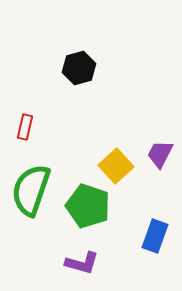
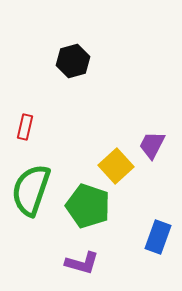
black hexagon: moved 6 px left, 7 px up
purple trapezoid: moved 8 px left, 9 px up
blue rectangle: moved 3 px right, 1 px down
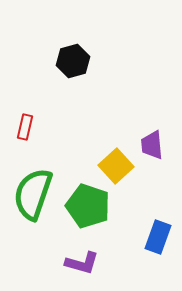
purple trapezoid: rotated 32 degrees counterclockwise
green semicircle: moved 2 px right, 4 px down
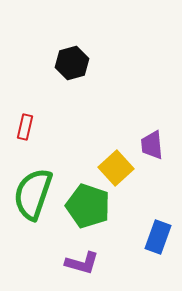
black hexagon: moved 1 px left, 2 px down
yellow square: moved 2 px down
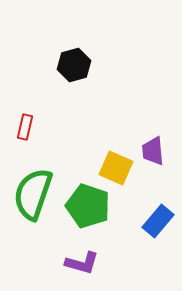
black hexagon: moved 2 px right, 2 px down
purple trapezoid: moved 1 px right, 6 px down
yellow square: rotated 24 degrees counterclockwise
blue rectangle: moved 16 px up; rotated 20 degrees clockwise
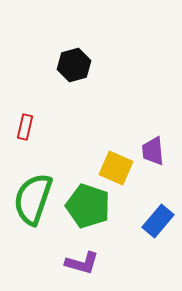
green semicircle: moved 5 px down
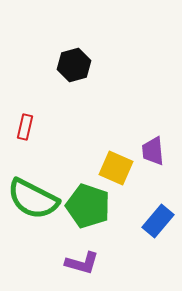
green semicircle: rotated 82 degrees counterclockwise
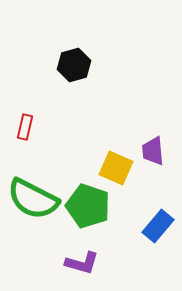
blue rectangle: moved 5 px down
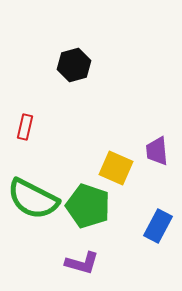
purple trapezoid: moved 4 px right
blue rectangle: rotated 12 degrees counterclockwise
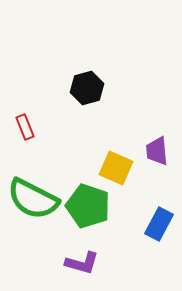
black hexagon: moved 13 px right, 23 px down
red rectangle: rotated 35 degrees counterclockwise
blue rectangle: moved 1 px right, 2 px up
